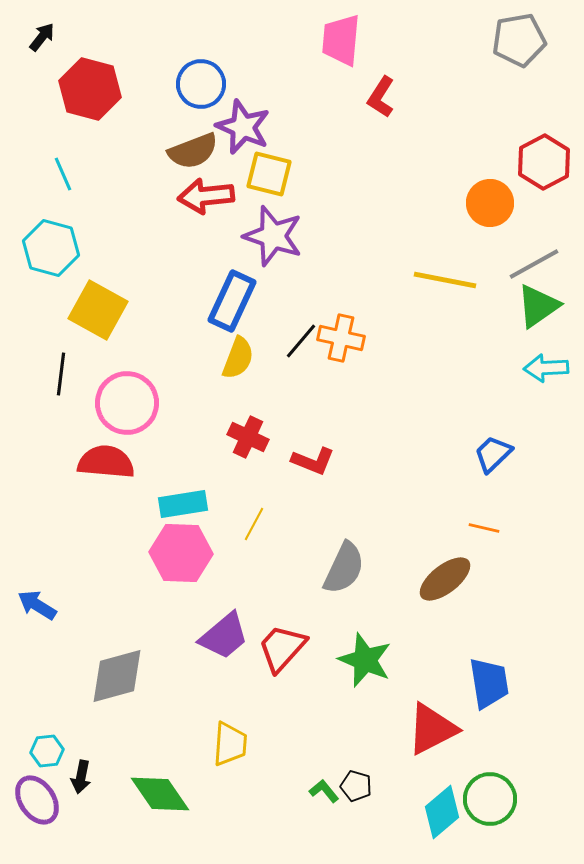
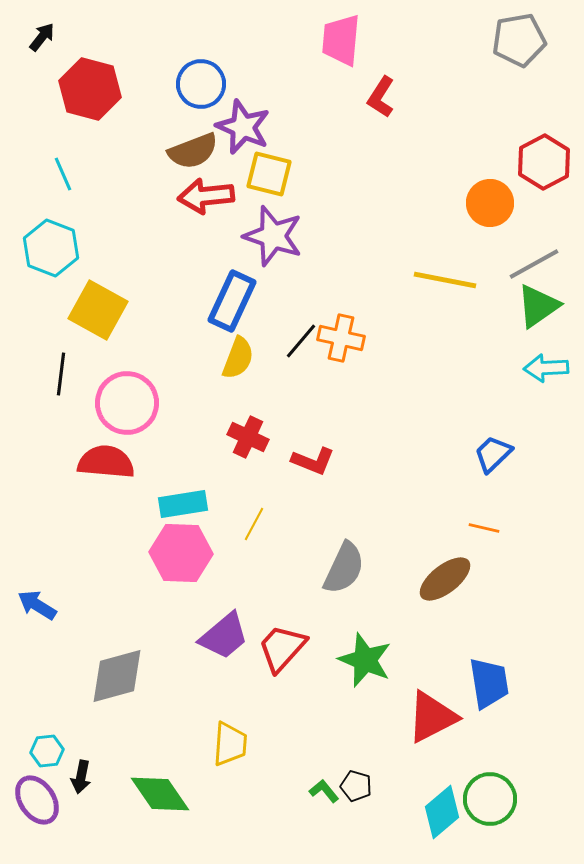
cyan hexagon at (51, 248): rotated 6 degrees clockwise
red triangle at (432, 729): moved 12 px up
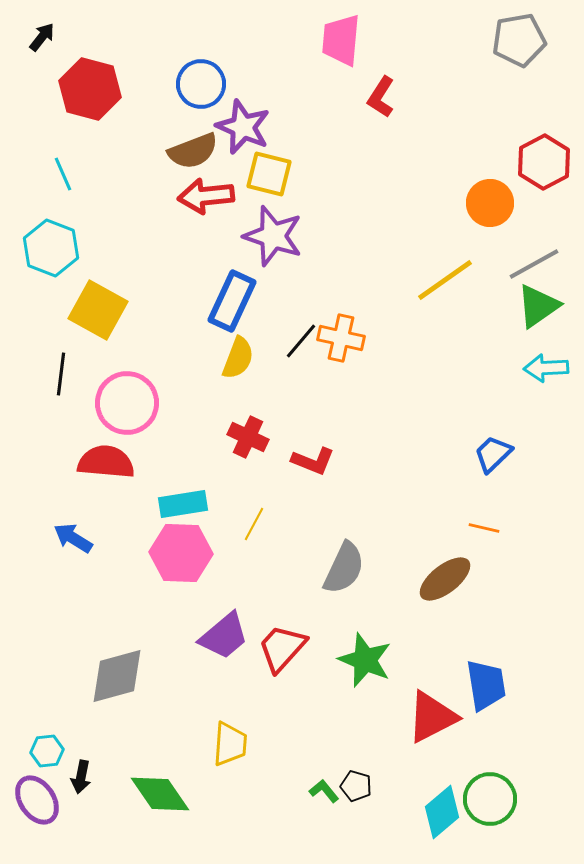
yellow line at (445, 280): rotated 46 degrees counterclockwise
blue arrow at (37, 605): moved 36 px right, 67 px up
blue trapezoid at (489, 683): moved 3 px left, 2 px down
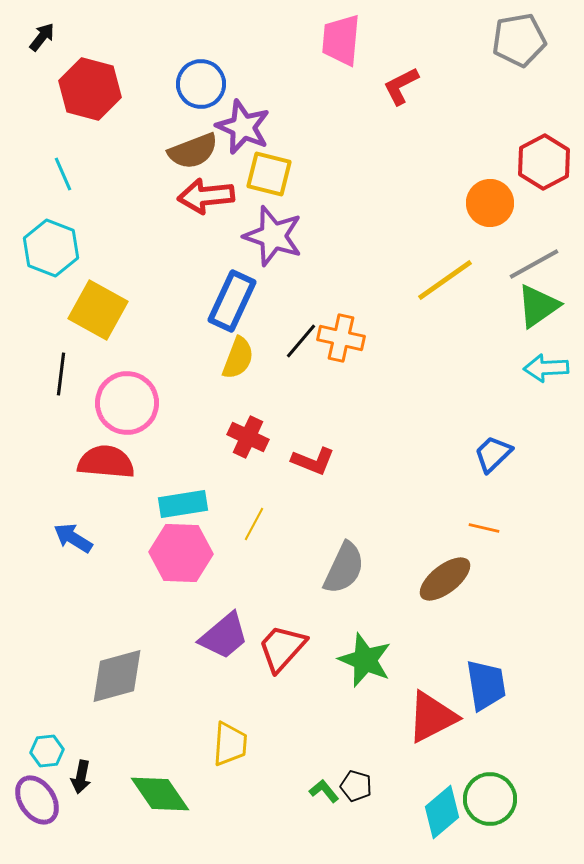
red L-shape at (381, 97): moved 20 px right, 11 px up; rotated 30 degrees clockwise
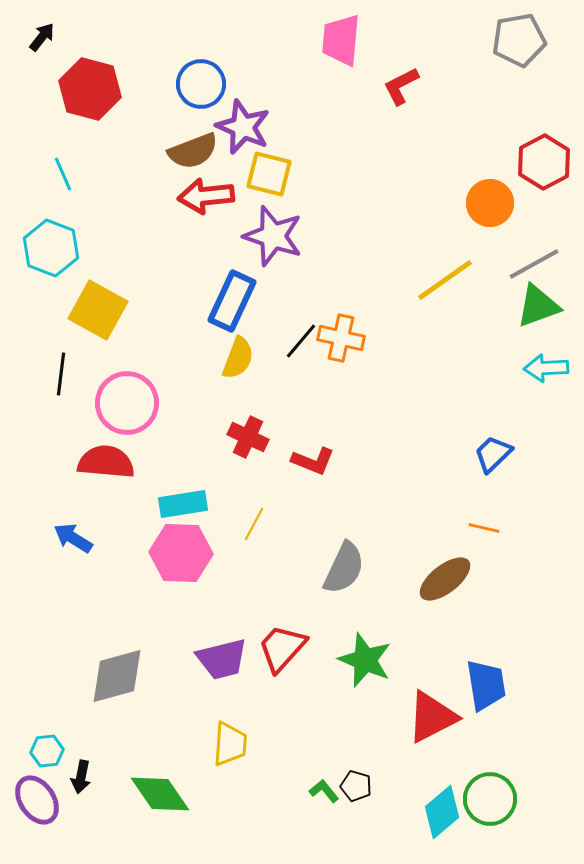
green triangle at (538, 306): rotated 15 degrees clockwise
purple trapezoid at (224, 636): moved 2 px left, 23 px down; rotated 26 degrees clockwise
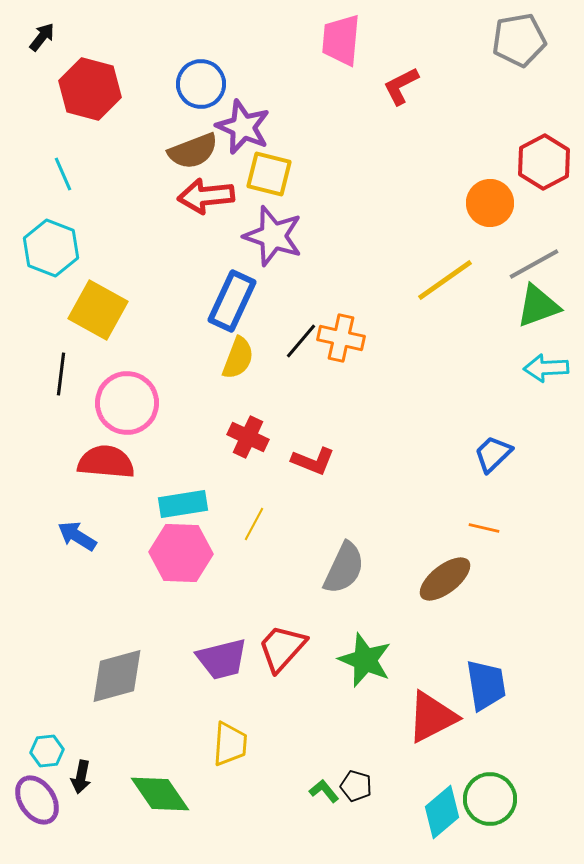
blue arrow at (73, 538): moved 4 px right, 2 px up
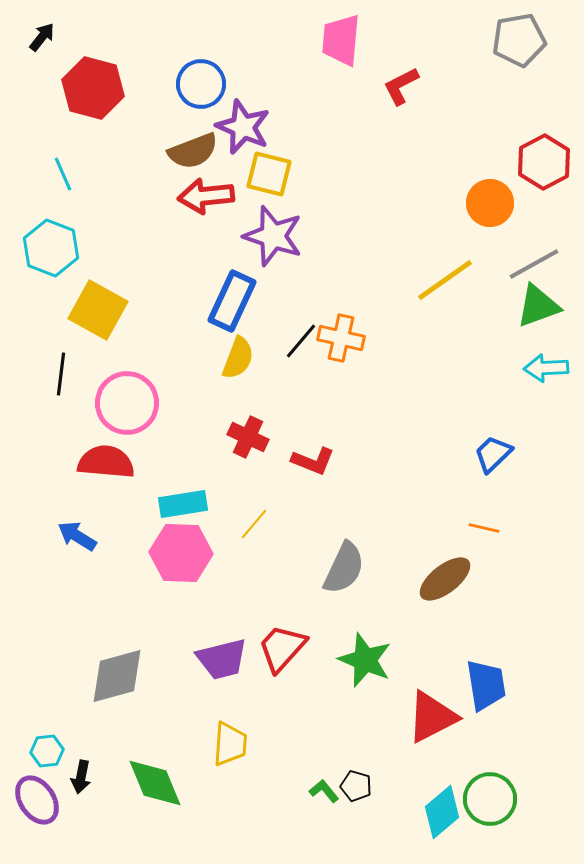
red hexagon at (90, 89): moved 3 px right, 1 px up
yellow line at (254, 524): rotated 12 degrees clockwise
green diamond at (160, 794): moved 5 px left, 11 px up; rotated 12 degrees clockwise
